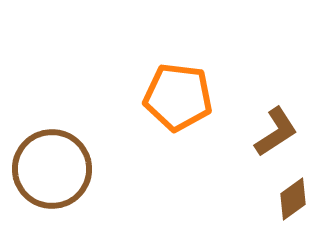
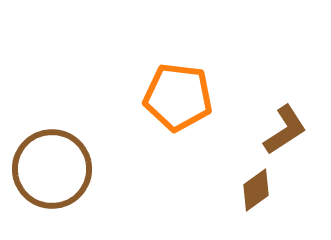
brown L-shape: moved 9 px right, 2 px up
brown diamond: moved 37 px left, 9 px up
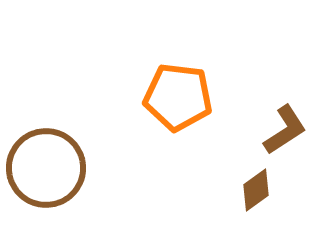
brown circle: moved 6 px left, 1 px up
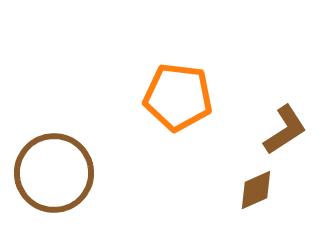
brown circle: moved 8 px right, 5 px down
brown diamond: rotated 12 degrees clockwise
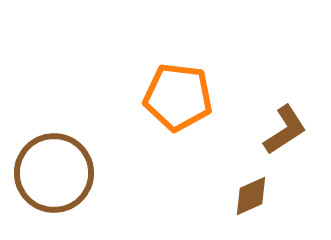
brown diamond: moved 5 px left, 6 px down
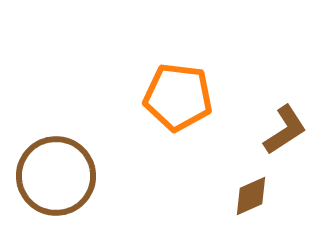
brown circle: moved 2 px right, 3 px down
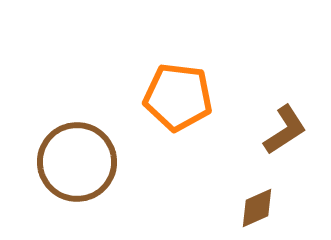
brown circle: moved 21 px right, 14 px up
brown diamond: moved 6 px right, 12 px down
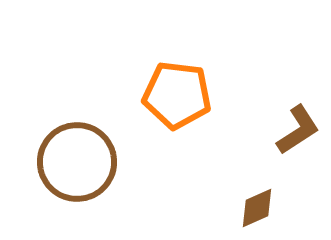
orange pentagon: moved 1 px left, 2 px up
brown L-shape: moved 13 px right
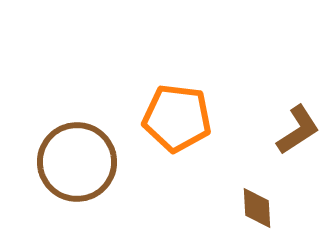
orange pentagon: moved 23 px down
brown diamond: rotated 69 degrees counterclockwise
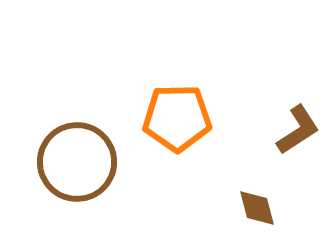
orange pentagon: rotated 8 degrees counterclockwise
brown diamond: rotated 12 degrees counterclockwise
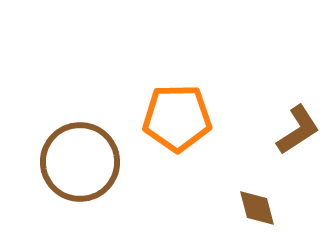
brown circle: moved 3 px right
